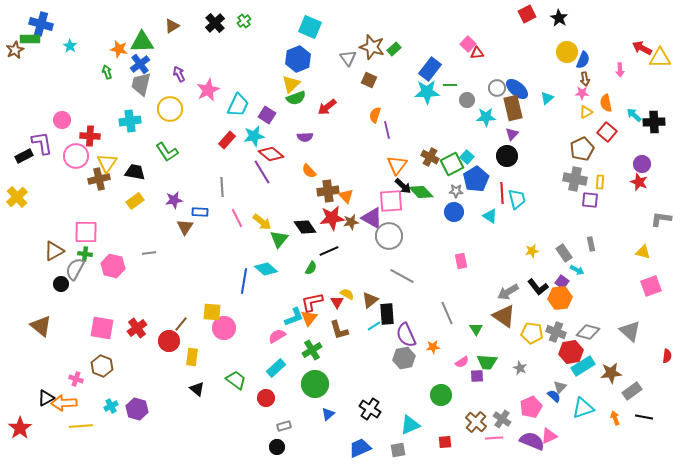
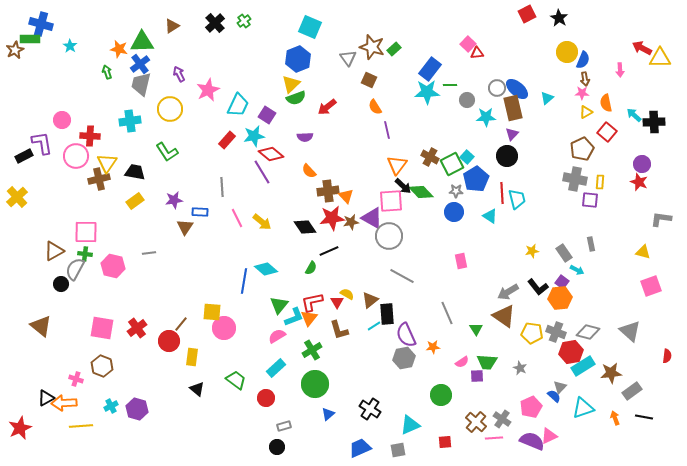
orange semicircle at (375, 115): moved 8 px up; rotated 49 degrees counterclockwise
green triangle at (279, 239): moved 66 px down
red star at (20, 428): rotated 10 degrees clockwise
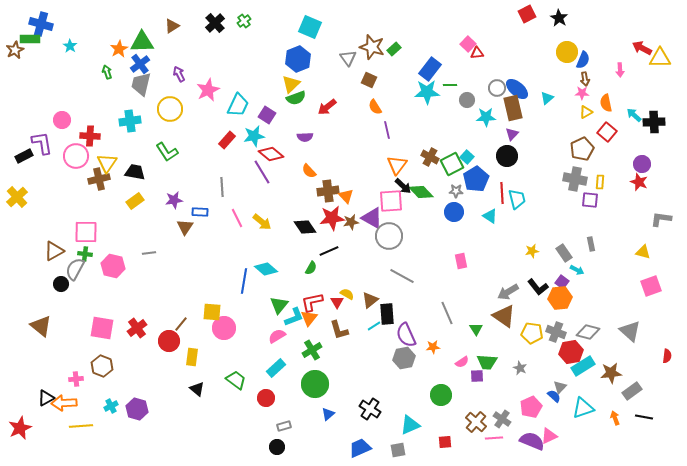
orange star at (119, 49): rotated 30 degrees clockwise
pink cross at (76, 379): rotated 24 degrees counterclockwise
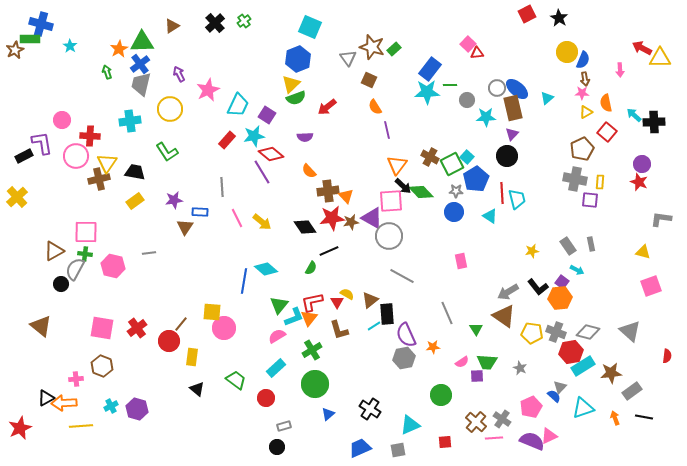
gray rectangle at (564, 253): moved 4 px right, 7 px up
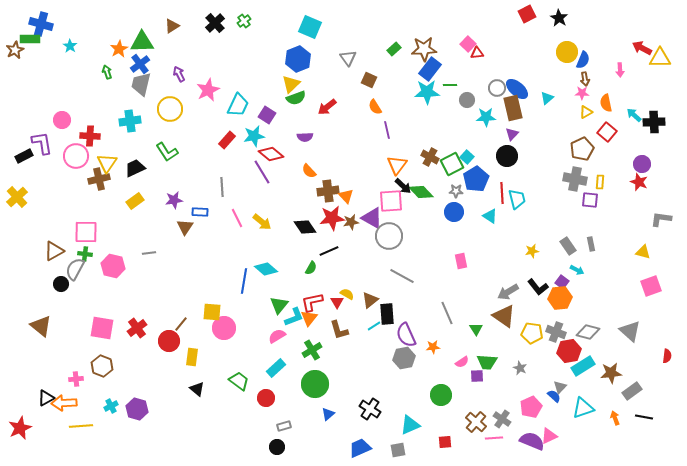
brown star at (372, 47): moved 52 px right, 2 px down; rotated 20 degrees counterclockwise
black trapezoid at (135, 172): moved 4 px up; rotated 35 degrees counterclockwise
red hexagon at (571, 352): moved 2 px left, 1 px up
green trapezoid at (236, 380): moved 3 px right, 1 px down
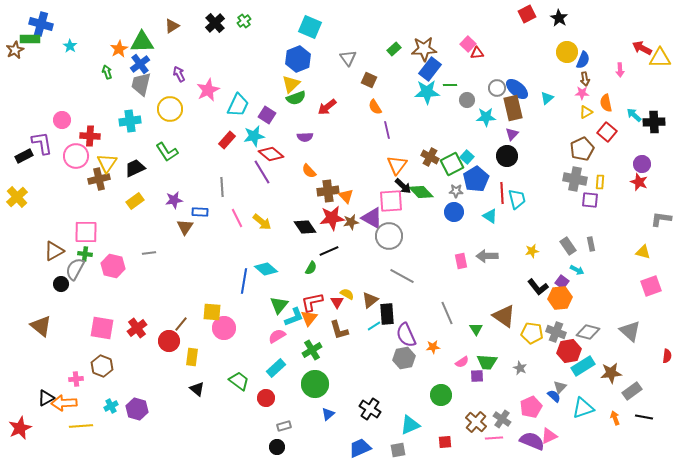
gray arrow at (508, 292): moved 21 px left, 36 px up; rotated 30 degrees clockwise
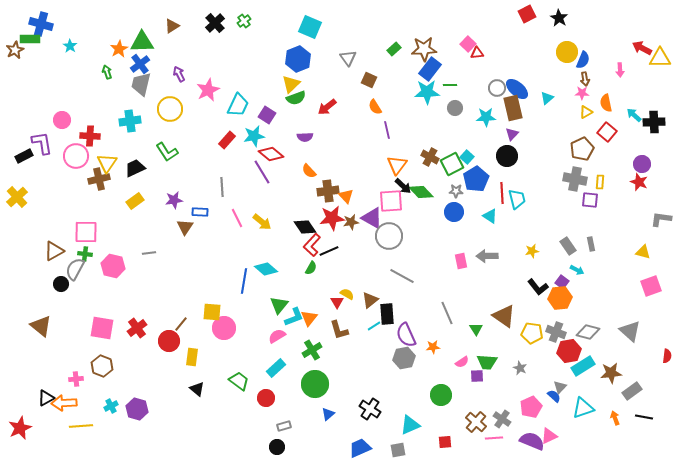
gray circle at (467, 100): moved 12 px left, 8 px down
red L-shape at (312, 302): moved 57 px up; rotated 35 degrees counterclockwise
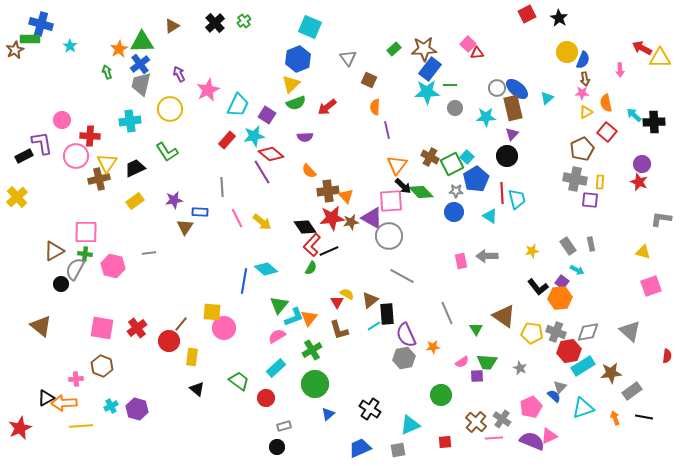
green semicircle at (296, 98): moved 5 px down
orange semicircle at (375, 107): rotated 35 degrees clockwise
gray diamond at (588, 332): rotated 25 degrees counterclockwise
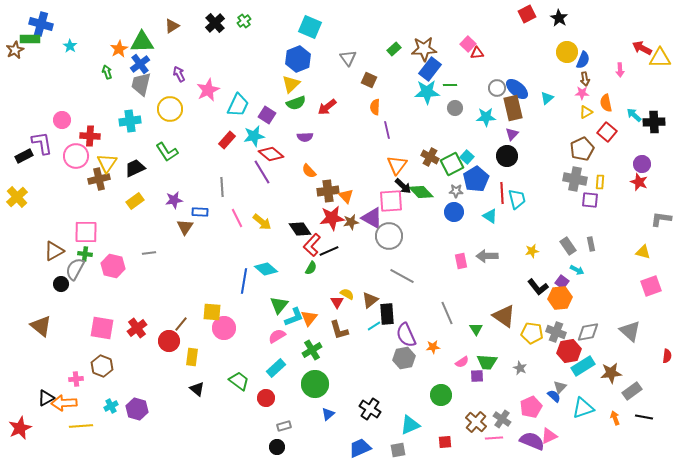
black diamond at (305, 227): moved 5 px left, 2 px down
